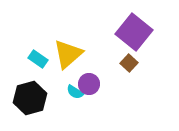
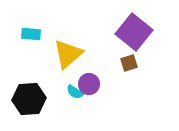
cyan rectangle: moved 7 px left, 25 px up; rotated 30 degrees counterclockwise
brown square: rotated 30 degrees clockwise
black hexagon: moved 1 px left, 1 px down; rotated 12 degrees clockwise
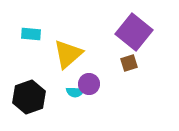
cyan semicircle: rotated 30 degrees counterclockwise
black hexagon: moved 2 px up; rotated 16 degrees counterclockwise
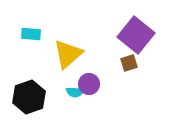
purple square: moved 2 px right, 3 px down
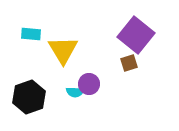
yellow triangle: moved 5 px left, 4 px up; rotated 20 degrees counterclockwise
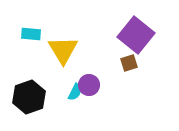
purple circle: moved 1 px down
cyan semicircle: rotated 66 degrees counterclockwise
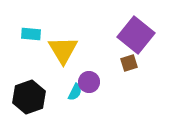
purple circle: moved 3 px up
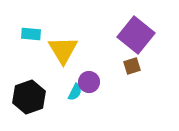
brown square: moved 3 px right, 3 px down
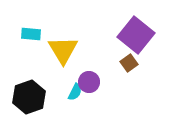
brown square: moved 3 px left, 3 px up; rotated 18 degrees counterclockwise
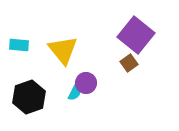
cyan rectangle: moved 12 px left, 11 px down
yellow triangle: rotated 8 degrees counterclockwise
purple circle: moved 3 px left, 1 px down
